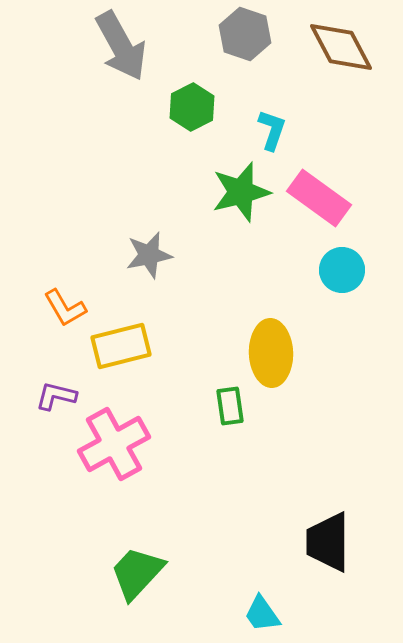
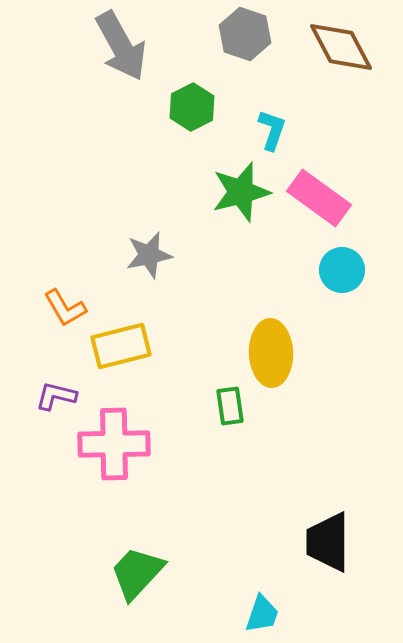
pink cross: rotated 28 degrees clockwise
cyan trapezoid: rotated 126 degrees counterclockwise
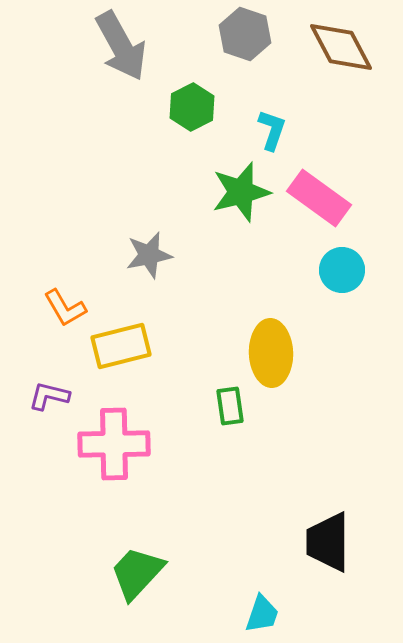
purple L-shape: moved 7 px left
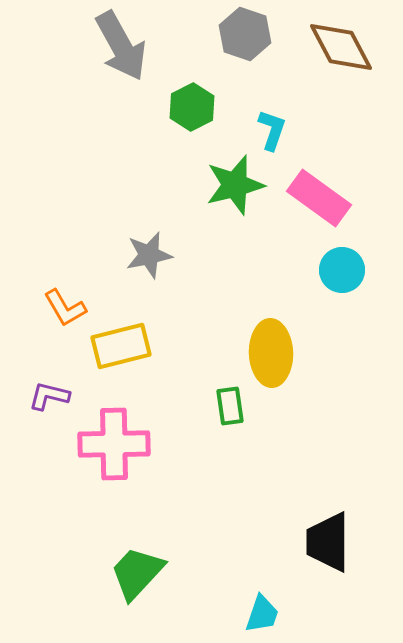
green star: moved 6 px left, 7 px up
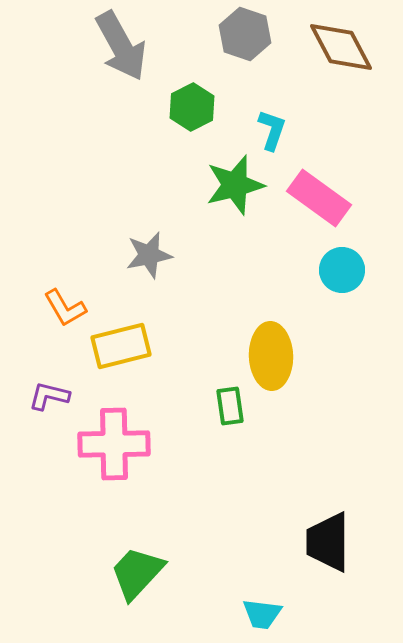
yellow ellipse: moved 3 px down
cyan trapezoid: rotated 78 degrees clockwise
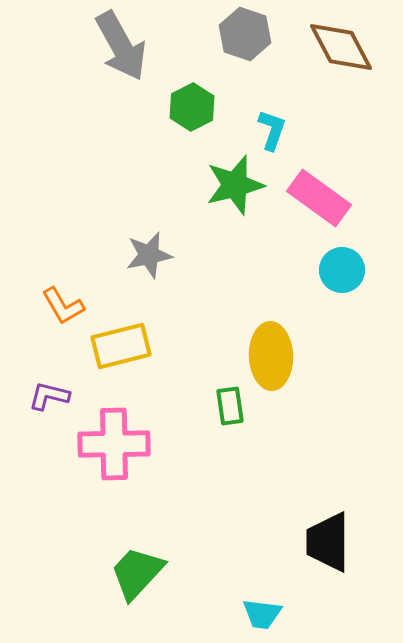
orange L-shape: moved 2 px left, 2 px up
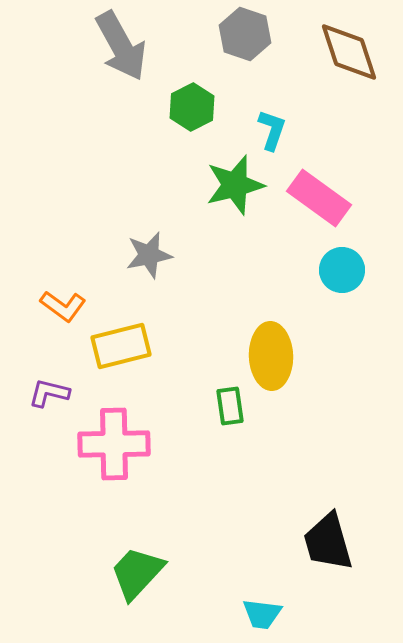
brown diamond: moved 8 px right, 5 px down; rotated 10 degrees clockwise
orange L-shape: rotated 24 degrees counterclockwise
purple L-shape: moved 3 px up
black trapezoid: rotated 16 degrees counterclockwise
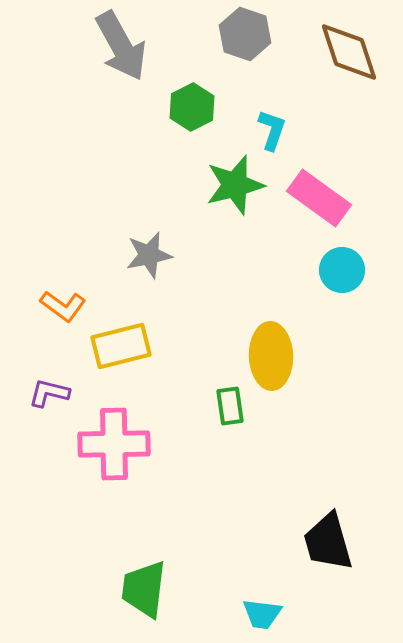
green trapezoid: moved 7 px right, 16 px down; rotated 36 degrees counterclockwise
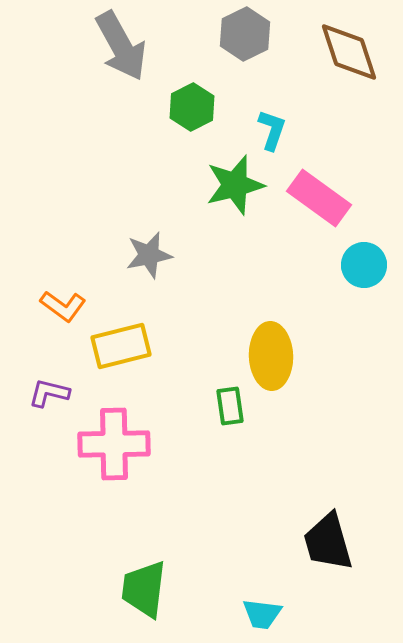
gray hexagon: rotated 15 degrees clockwise
cyan circle: moved 22 px right, 5 px up
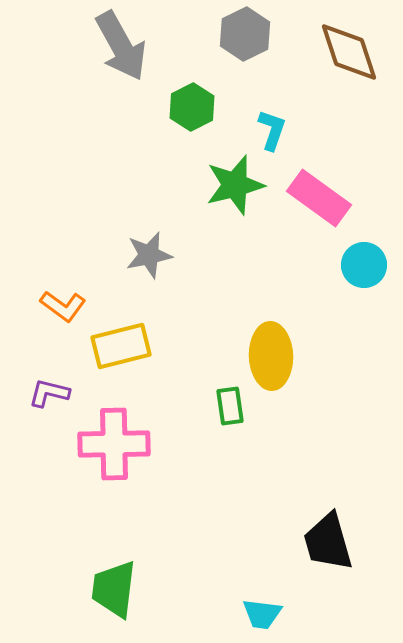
green trapezoid: moved 30 px left
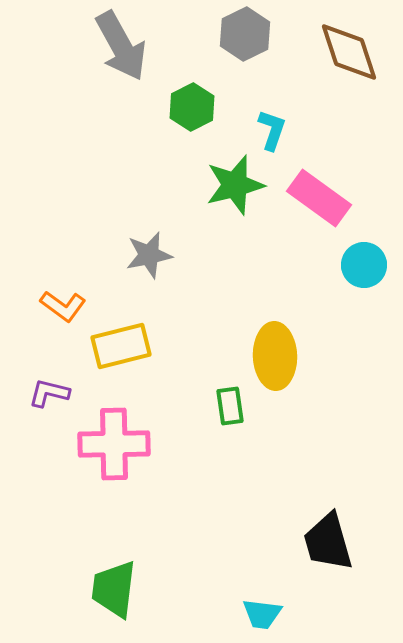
yellow ellipse: moved 4 px right
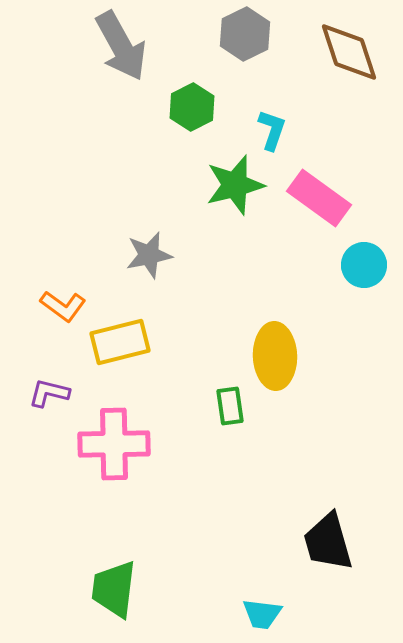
yellow rectangle: moved 1 px left, 4 px up
